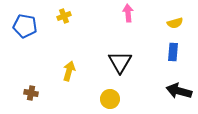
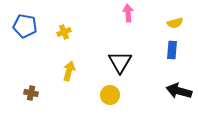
yellow cross: moved 16 px down
blue rectangle: moved 1 px left, 2 px up
yellow circle: moved 4 px up
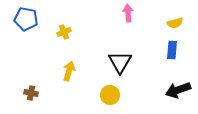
blue pentagon: moved 1 px right, 7 px up
black arrow: moved 1 px left, 1 px up; rotated 35 degrees counterclockwise
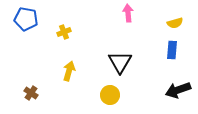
brown cross: rotated 24 degrees clockwise
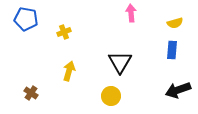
pink arrow: moved 3 px right
yellow circle: moved 1 px right, 1 px down
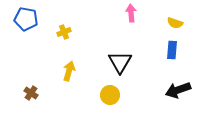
yellow semicircle: rotated 35 degrees clockwise
yellow circle: moved 1 px left, 1 px up
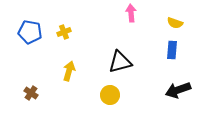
blue pentagon: moved 4 px right, 13 px down
black triangle: rotated 45 degrees clockwise
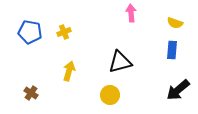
black arrow: rotated 20 degrees counterclockwise
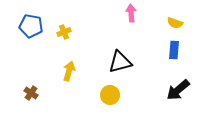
blue pentagon: moved 1 px right, 6 px up
blue rectangle: moved 2 px right
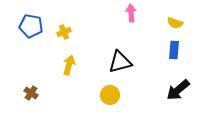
yellow arrow: moved 6 px up
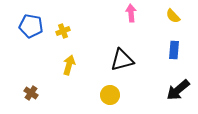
yellow semicircle: moved 2 px left, 7 px up; rotated 28 degrees clockwise
yellow cross: moved 1 px left, 1 px up
black triangle: moved 2 px right, 2 px up
